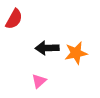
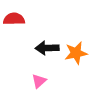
red semicircle: rotated 120 degrees counterclockwise
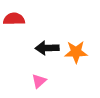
orange star: moved 1 px up; rotated 10 degrees clockwise
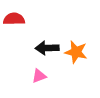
orange star: rotated 15 degrees clockwise
pink triangle: moved 5 px up; rotated 21 degrees clockwise
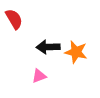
red semicircle: rotated 60 degrees clockwise
black arrow: moved 1 px right, 1 px up
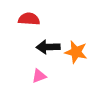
red semicircle: moved 15 px right; rotated 55 degrees counterclockwise
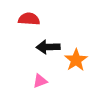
orange star: moved 8 px down; rotated 25 degrees clockwise
pink triangle: moved 1 px right, 5 px down
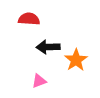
pink triangle: moved 1 px left
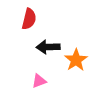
red semicircle: rotated 100 degrees clockwise
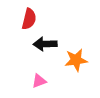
black arrow: moved 3 px left, 3 px up
orange star: rotated 25 degrees clockwise
